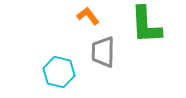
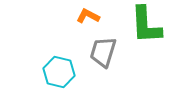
orange L-shape: rotated 25 degrees counterclockwise
gray trapezoid: rotated 16 degrees clockwise
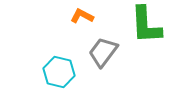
orange L-shape: moved 6 px left
gray trapezoid: rotated 20 degrees clockwise
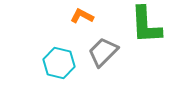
gray trapezoid: rotated 8 degrees clockwise
cyan hexagon: moved 9 px up
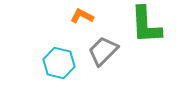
gray trapezoid: moved 1 px up
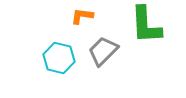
orange L-shape: rotated 20 degrees counterclockwise
cyan hexagon: moved 5 px up
